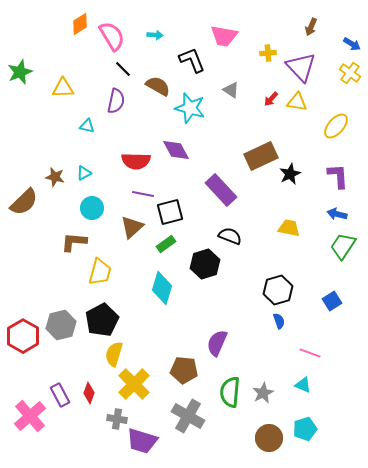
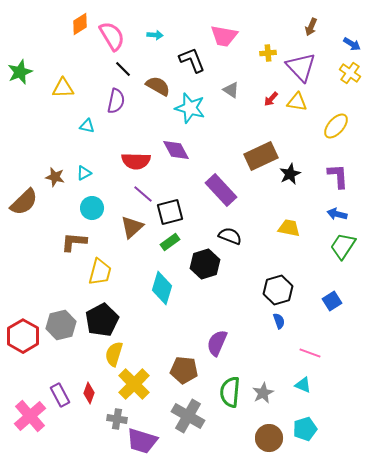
purple line at (143, 194): rotated 30 degrees clockwise
green rectangle at (166, 244): moved 4 px right, 2 px up
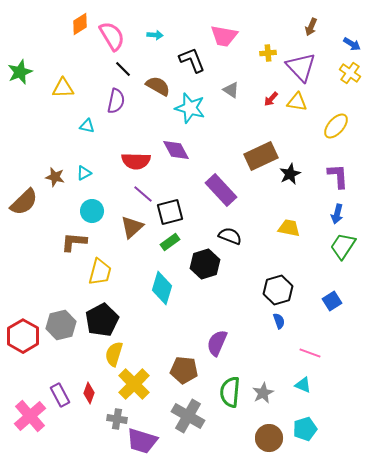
cyan circle at (92, 208): moved 3 px down
blue arrow at (337, 214): rotated 90 degrees counterclockwise
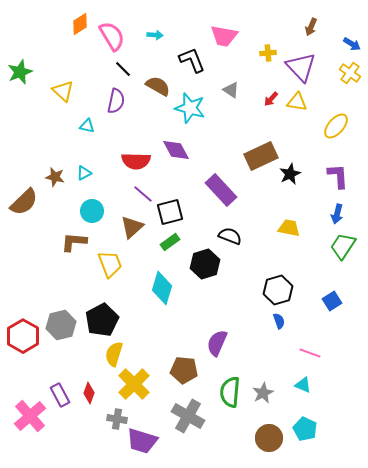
yellow triangle at (63, 88): moved 3 px down; rotated 45 degrees clockwise
yellow trapezoid at (100, 272): moved 10 px right, 8 px up; rotated 36 degrees counterclockwise
cyan pentagon at (305, 429): rotated 30 degrees counterclockwise
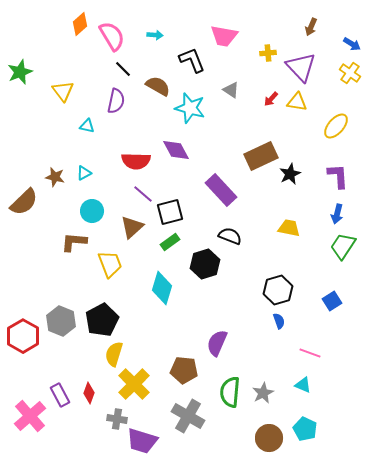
orange diamond at (80, 24): rotated 10 degrees counterclockwise
yellow triangle at (63, 91): rotated 10 degrees clockwise
gray hexagon at (61, 325): moved 4 px up; rotated 24 degrees counterclockwise
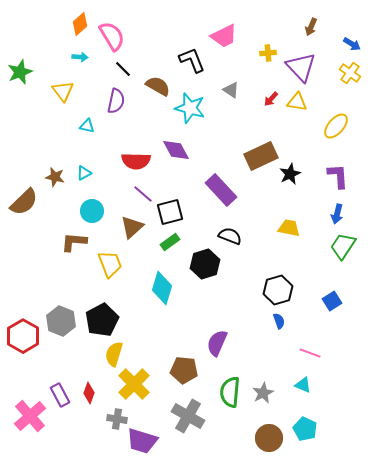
cyan arrow at (155, 35): moved 75 px left, 22 px down
pink trapezoid at (224, 36): rotated 36 degrees counterclockwise
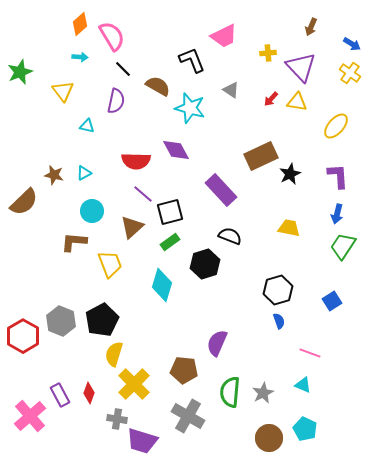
brown star at (55, 177): moved 1 px left, 2 px up
cyan diamond at (162, 288): moved 3 px up
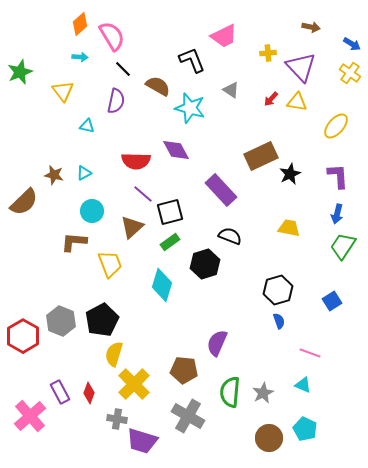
brown arrow at (311, 27): rotated 102 degrees counterclockwise
purple rectangle at (60, 395): moved 3 px up
